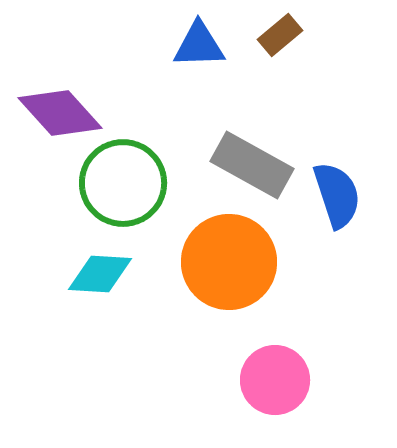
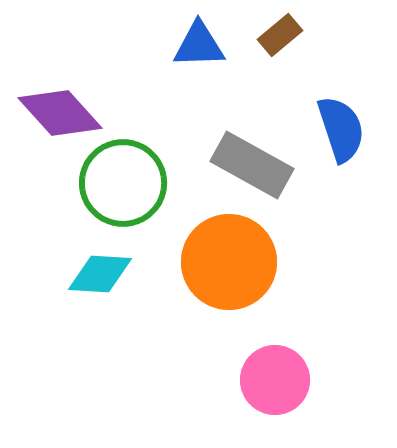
blue semicircle: moved 4 px right, 66 px up
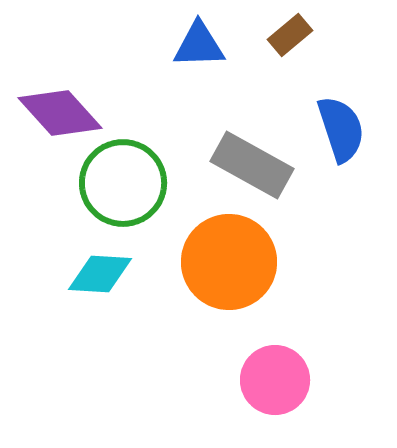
brown rectangle: moved 10 px right
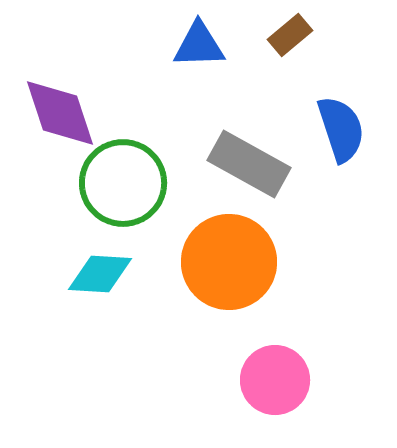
purple diamond: rotated 24 degrees clockwise
gray rectangle: moved 3 px left, 1 px up
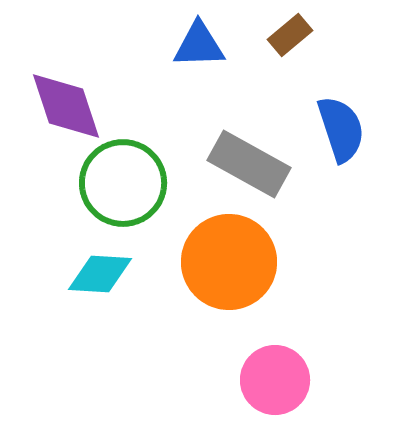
purple diamond: moved 6 px right, 7 px up
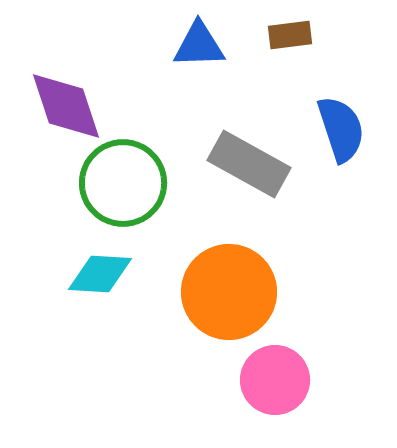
brown rectangle: rotated 33 degrees clockwise
orange circle: moved 30 px down
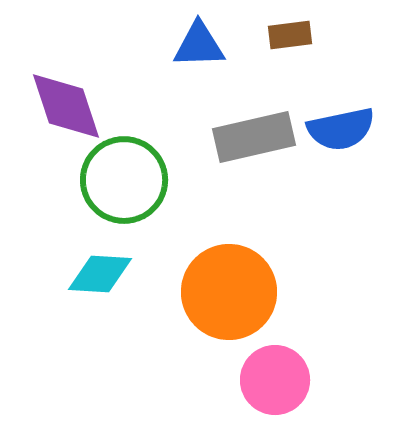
blue semicircle: rotated 96 degrees clockwise
gray rectangle: moved 5 px right, 27 px up; rotated 42 degrees counterclockwise
green circle: moved 1 px right, 3 px up
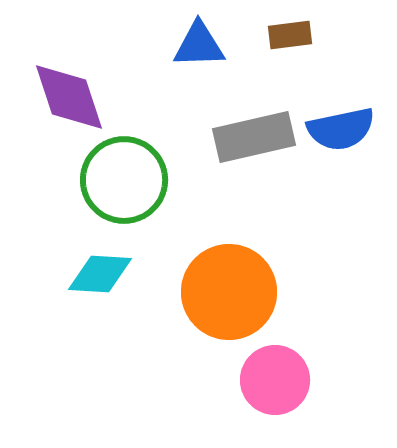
purple diamond: moved 3 px right, 9 px up
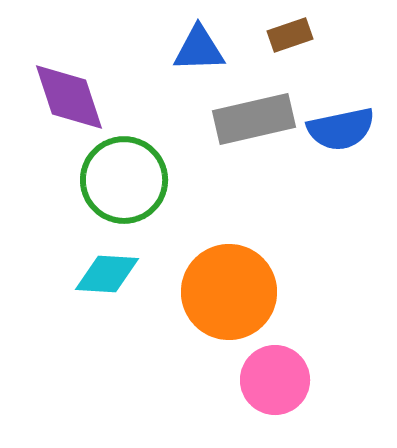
brown rectangle: rotated 12 degrees counterclockwise
blue triangle: moved 4 px down
gray rectangle: moved 18 px up
cyan diamond: moved 7 px right
